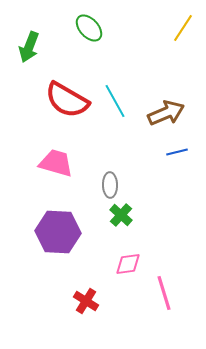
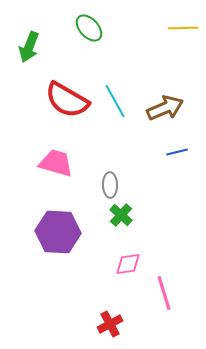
yellow line: rotated 56 degrees clockwise
brown arrow: moved 1 px left, 5 px up
red cross: moved 24 px right, 23 px down; rotated 30 degrees clockwise
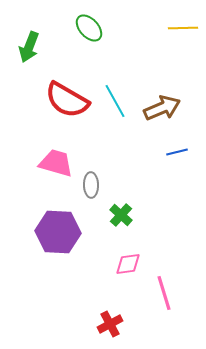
brown arrow: moved 3 px left
gray ellipse: moved 19 px left
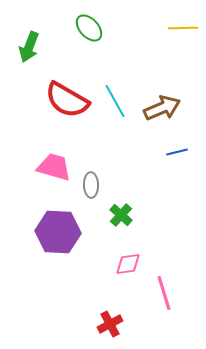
pink trapezoid: moved 2 px left, 4 px down
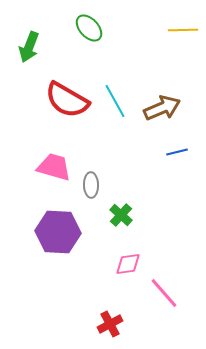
yellow line: moved 2 px down
pink line: rotated 24 degrees counterclockwise
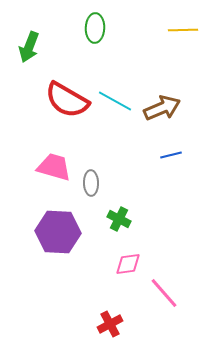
green ellipse: moved 6 px right; rotated 44 degrees clockwise
cyan line: rotated 32 degrees counterclockwise
blue line: moved 6 px left, 3 px down
gray ellipse: moved 2 px up
green cross: moved 2 px left, 4 px down; rotated 15 degrees counterclockwise
